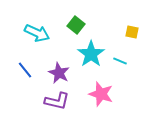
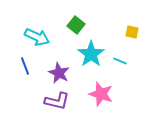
cyan arrow: moved 4 px down
blue line: moved 4 px up; rotated 18 degrees clockwise
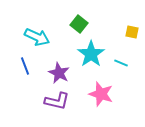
green square: moved 3 px right, 1 px up
cyan line: moved 1 px right, 2 px down
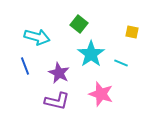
cyan arrow: rotated 10 degrees counterclockwise
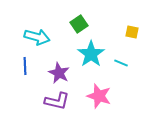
green square: rotated 18 degrees clockwise
blue line: rotated 18 degrees clockwise
pink star: moved 2 px left, 2 px down
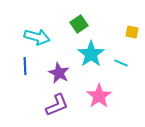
pink star: rotated 20 degrees clockwise
purple L-shape: moved 4 px down; rotated 35 degrees counterclockwise
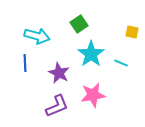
cyan arrow: moved 1 px up
blue line: moved 3 px up
pink star: moved 6 px left, 1 px up; rotated 25 degrees clockwise
purple L-shape: moved 1 px down
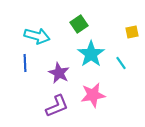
yellow square: rotated 24 degrees counterclockwise
cyan line: rotated 32 degrees clockwise
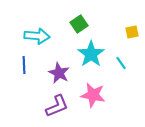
cyan arrow: rotated 10 degrees counterclockwise
blue line: moved 1 px left, 2 px down
pink star: rotated 20 degrees clockwise
